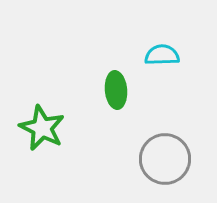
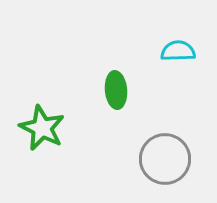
cyan semicircle: moved 16 px right, 4 px up
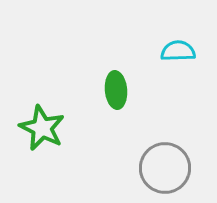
gray circle: moved 9 px down
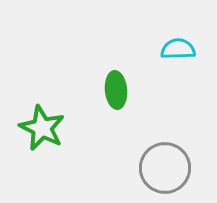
cyan semicircle: moved 2 px up
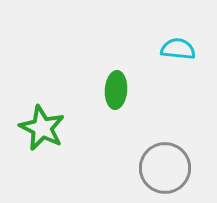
cyan semicircle: rotated 8 degrees clockwise
green ellipse: rotated 9 degrees clockwise
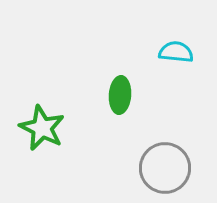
cyan semicircle: moved 2 px left, 3 px down
green ellipse: moved 4 px right, 5 px down
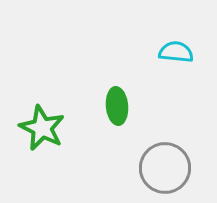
green ellipse: moved 3 px left, 11 px down; rotated 9 degrees counterclockwise
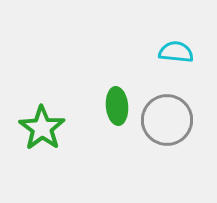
green star: rotated 9 degrees clockwise
gray circle: moved 2 px right, 48 px up
